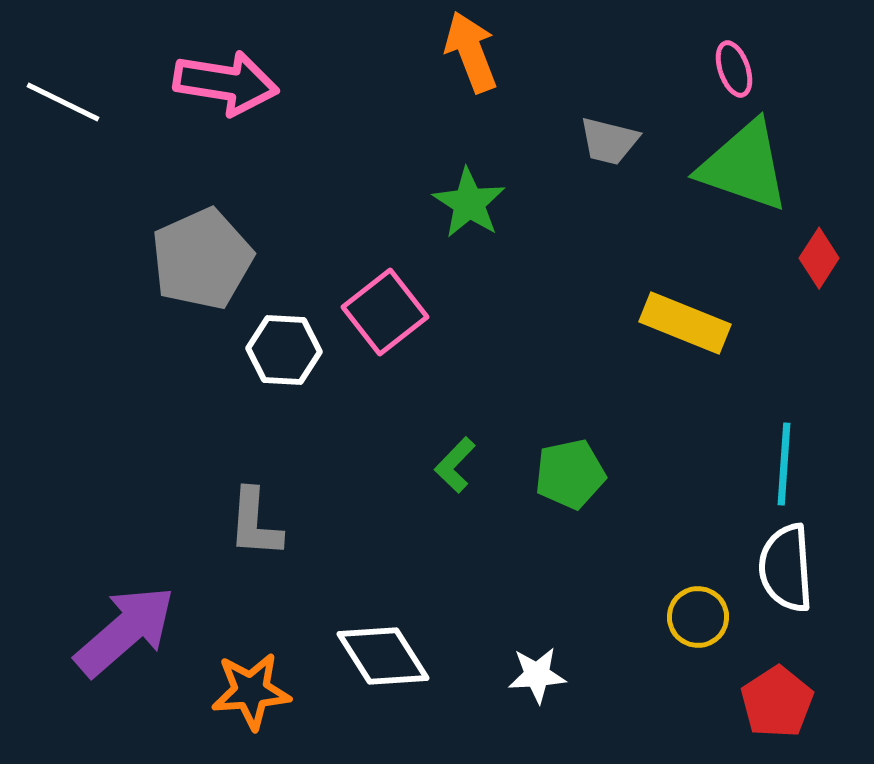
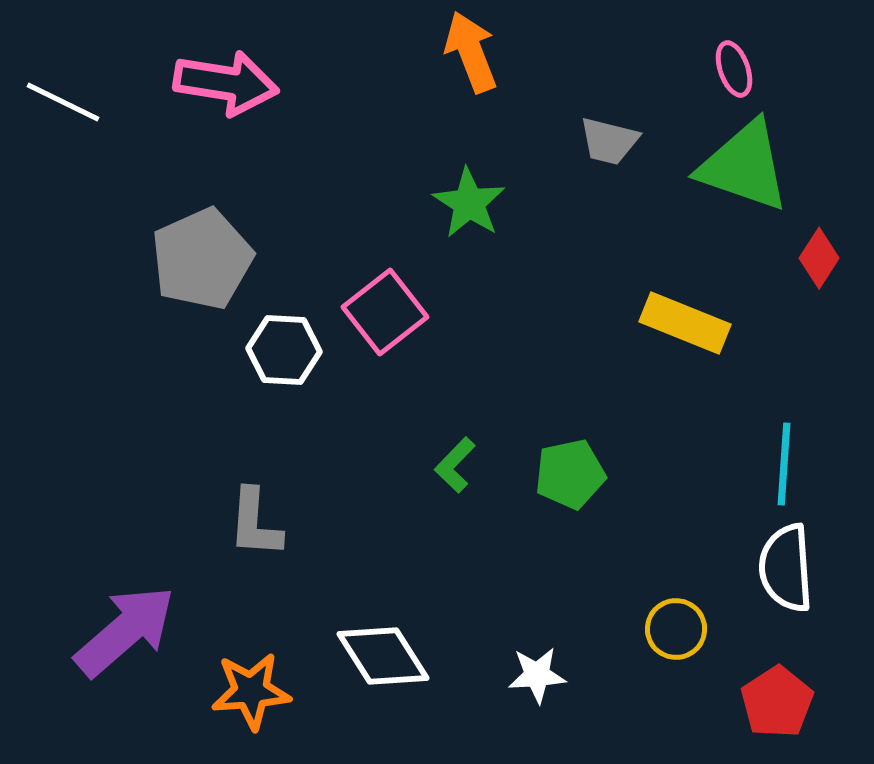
yellow circle: moved 22 px left, 12 px down
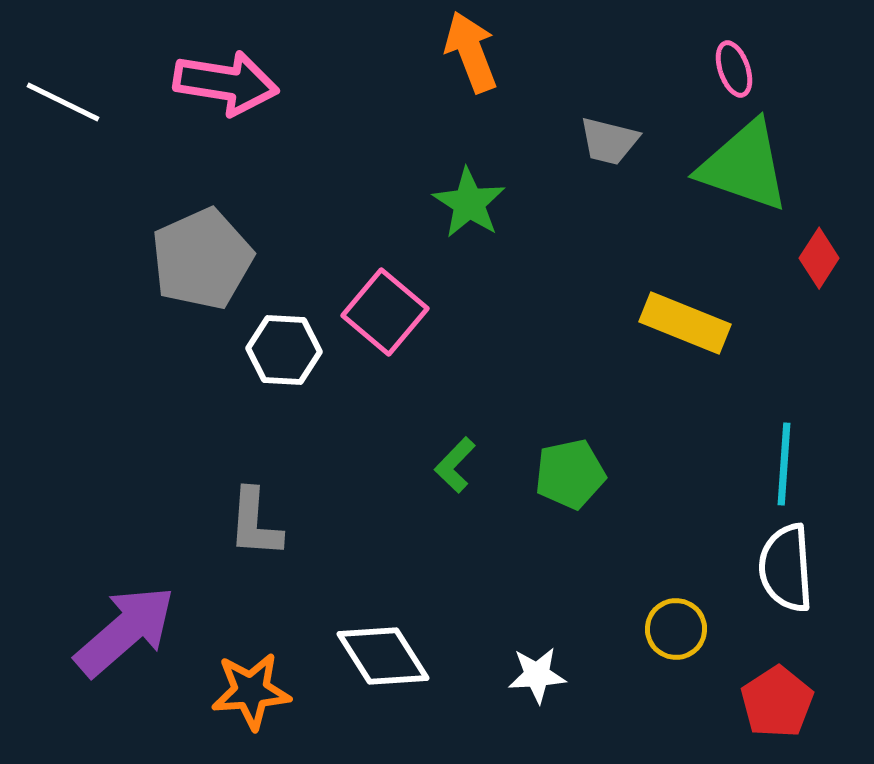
pink square: rotated 12 degrees counterclockwise
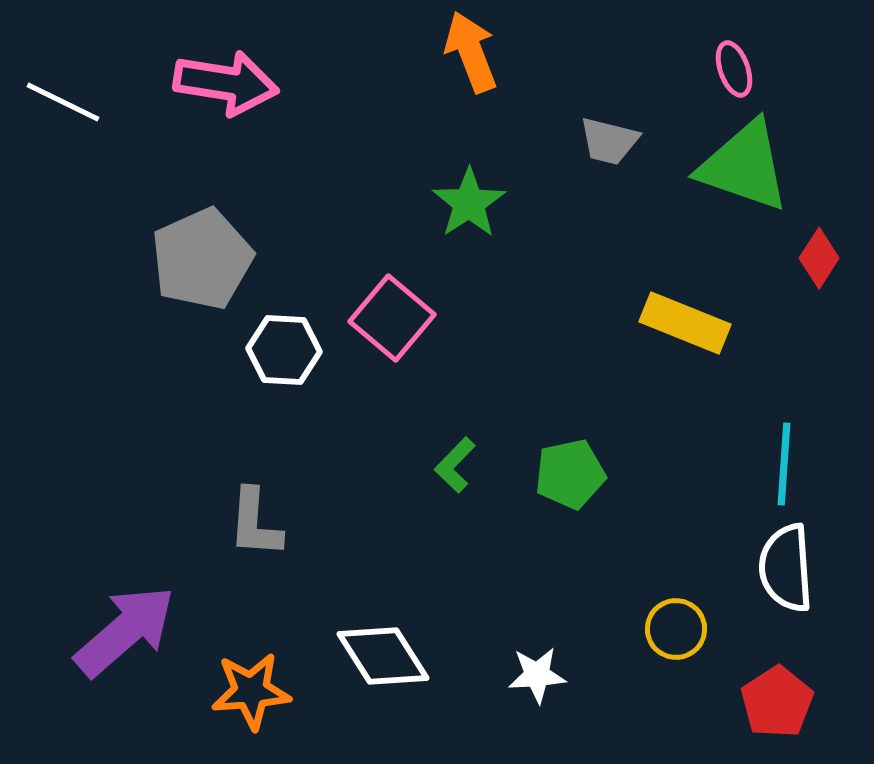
green star: rotated 6 degrees clockwise
pink square: moved 7 px right, 6 px down
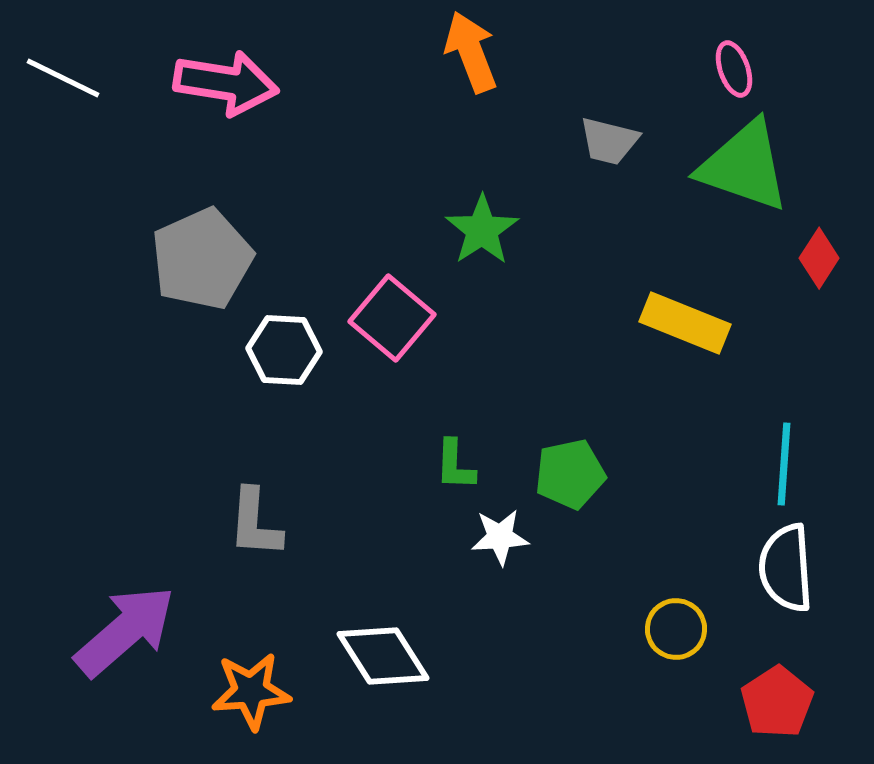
white line: moved 24 px up
green star: moved 13 px right, 27 px down
green L-shape: rotated 42 degrees counterclockwise
white star: moved 37 px left, 138 px up
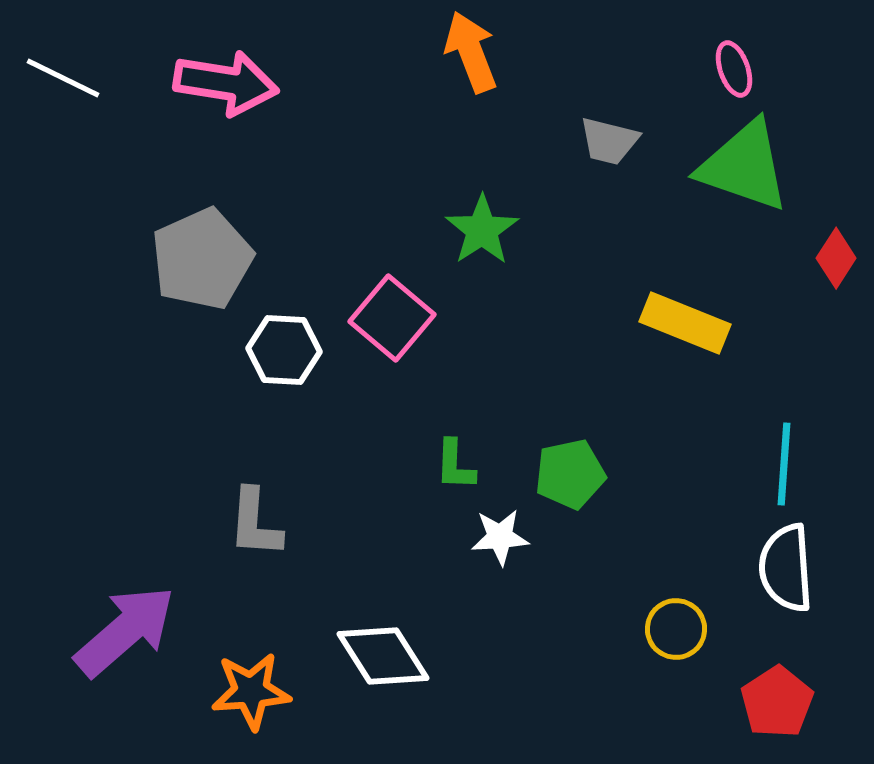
red diamond: moved 17 px right
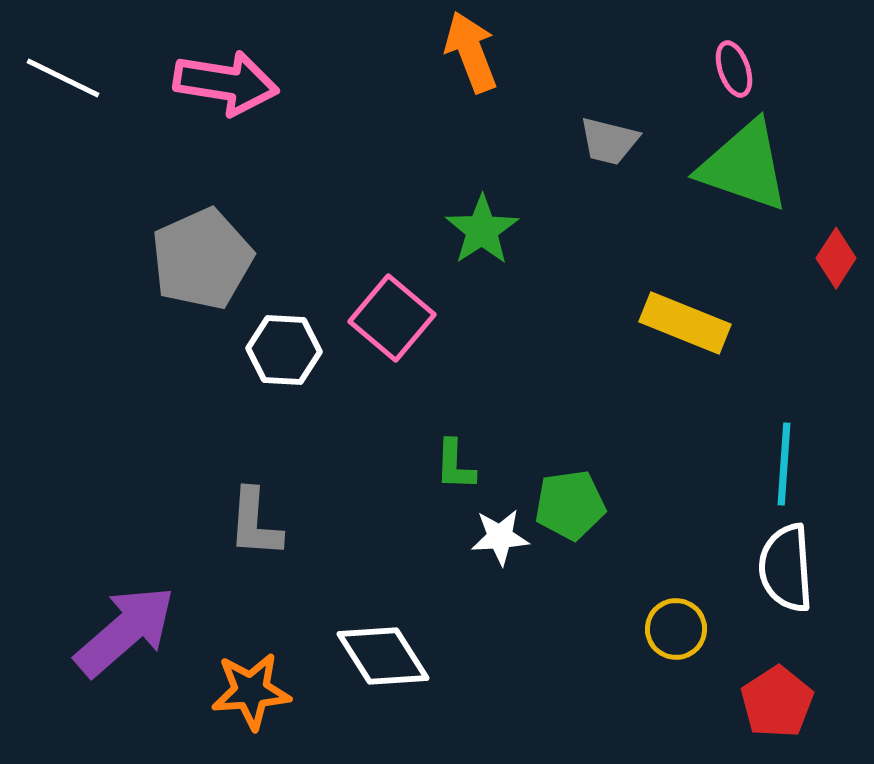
green pentagon: moved 31 px down; rotated 4 degrees clockwise
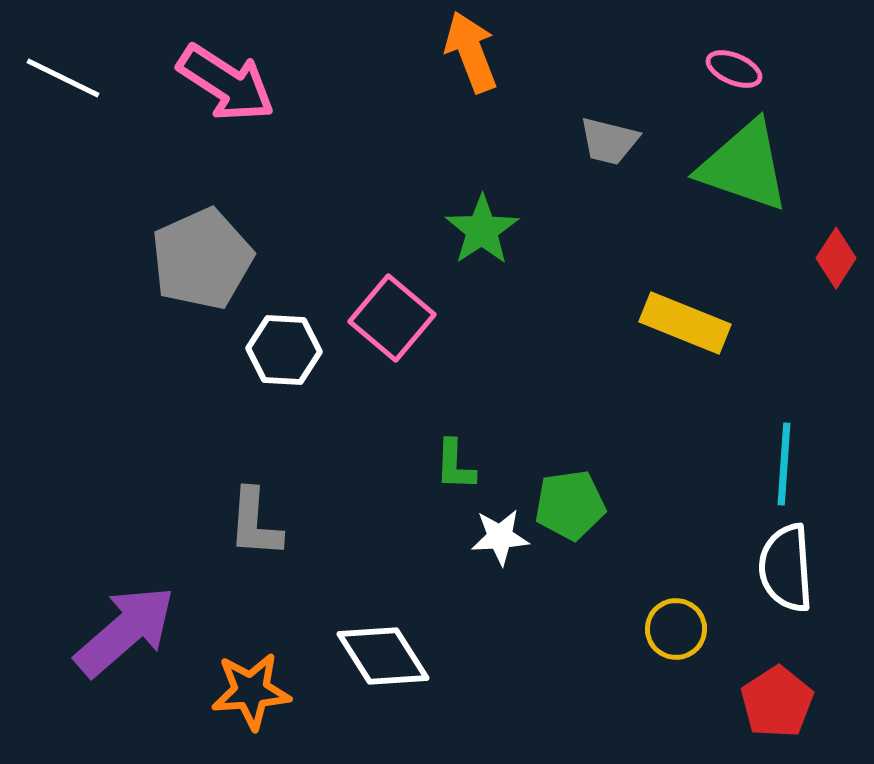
pink ellipse: rotated 48 degrees counterclockwise
pink arrow: rotated 24 degrees clockwise
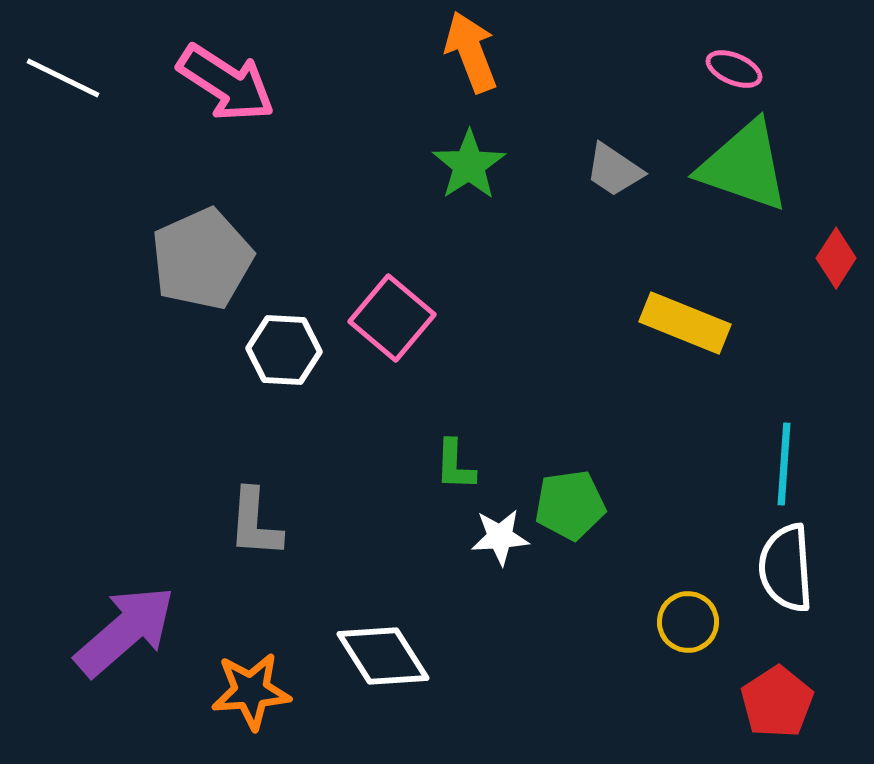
gray trapezoid: moved 5 px right, 29 px down; rotated 20 degrees clockwise
green star: moved 13 px left, 65 px up
yellow circle: moved 12 px right, 7 px up
